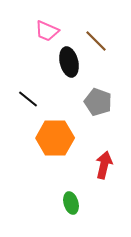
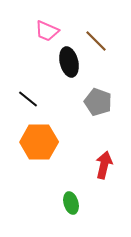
orange hexagon: moved 16 px left, 4 px down
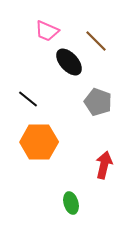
black ellipse: rotated 28 degrees counterclockwise
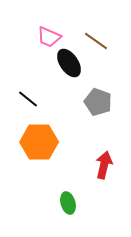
pink trapezoid: moved 2 px right, 6 px down
brown line: rotated 10 degrees counterclockwise
black ellipse: moved 1 px down; rotated 8 degrees clockwise
green ellipse: moved 3 px left
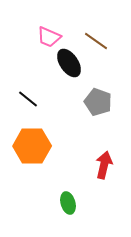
orange hexagon: moved 7 px left, 4 px down
